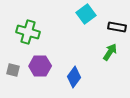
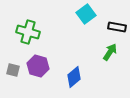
purple hexagon: moved 2 px left; rotated 15 degrees clockwise
blue diamond: rotated 15 degrees clockwise
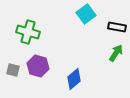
green arrow: moved 6 px right, 1 px down
blue diamond: moved 2 px down
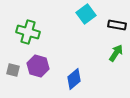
black rectangle: moved 2 px up
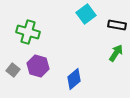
gray square: rotated 24 degrees clockwise
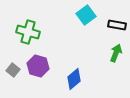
cyan square: moved 1 px down
green arrow: rotated 12 degrees counterclockwise
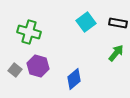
cyan square: moved 7 px down
black rectangle: moved 1 px right, 2 px up
green cross: moved 1 px right
green arrow: rotated 18 degrees clockwise
gray square: moved 2 px right
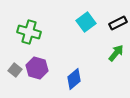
black rectangle: rotated 36 degrees counterclockwise
purple hexagon: moved 1 px left, 2 px down
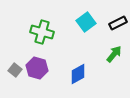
green cross: moved 13 px right
green arrow: moved 2 px left, 1 px down
blue diamond: moved 4 px right, 5 px up; rotated 10 degrees clockwise
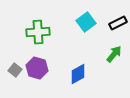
green cross: moved 4 px left; rotated 20 degrees counterclockwise
